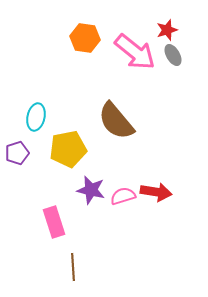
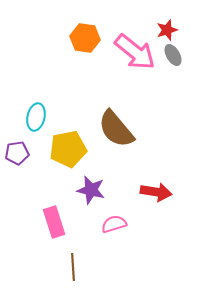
brown semicircle: moved 8 px down
purple pentagon: rotated 10 degrees clockwise
pink semicircle: moved 9 px left, 28 px down
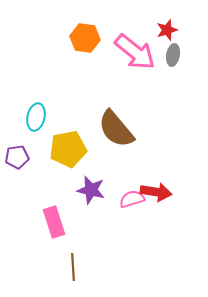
gray ellipse: rotated 40 degrees clockwise
purple pentagon: moved 4 px down
pink semicircle: moved 18 px right, 25 px up
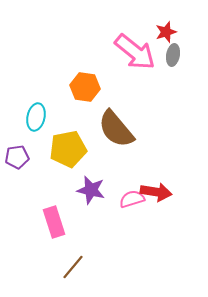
red star: moved 1 px left, 2 px down
orange hexagon: moved 49 px down
brown line: rotated 44 degrees clockwise
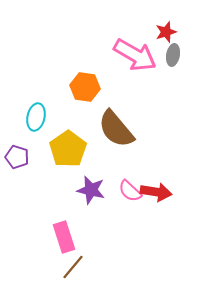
pink arrow: moved 3 px down; rotated 9 degrees counterclockwise
yellow pentagon: rotated 24 degrees counterclockwise
purple pentagon: rotated 25 degrees clockwise
pink semicircle: moved 2 px left, 8 px up; rotated 120 degrees counterclockwise
pink rectangle: moved 10 px right, 15 px down
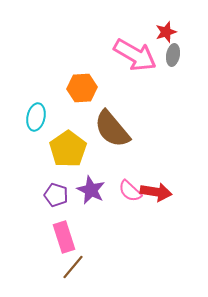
orange hexagon: moved 3 px left, 1 px down; rotated 12 degrees counterclockwise
brown semicircle: moved 4 px left
purple pentagon: moved 39 px right, 38 px down
purple star: rotated 12 degrees clockwise
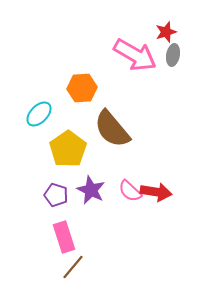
cyan ellipse: moved 3 px right, 3 px up; rotated 32 degrees clockwise
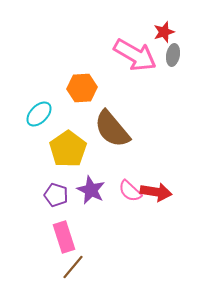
red star: moved 2 px left
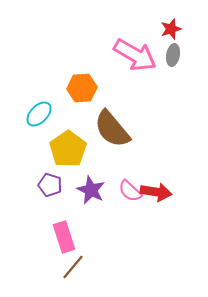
red star: moved 7 px right, 3 px up
purple pentagon: moved 6 px left, 10 px up
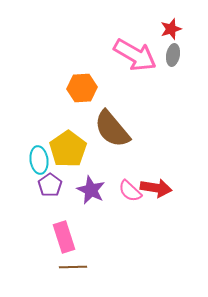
cyan ellipse: moved 46 px down; rotated 52 degrees counterclockwise
purple pentagon: rotated 20 degrees clockwise
red arrow: moved 4 px up
brown line: rotated 48 degrees clockwise
